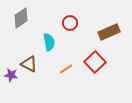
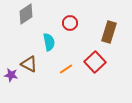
gray diamond: moved 5 px right, 4 px up
brown rectangle: rotated 50 degrees counterclockwise
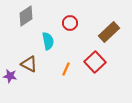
gray diamond: moved 2 px down
brown rectangle: rotated 30 degrees clockwise
cyan semicircle: moved 1 px left, 1 px up
orange line: rotated 32 degrees counterclockwise
purple star: moved 1 px left, 1 px down
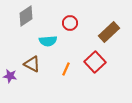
cyan semicircle: rotated 96 degrees clockwise
brown triangle: moved 3 px right
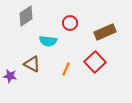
brown rectangle: moved 4 px left; rotated 20 degrees clockwise
cyan semicircle: rotated 12 degrees clockwise
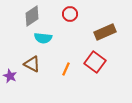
gray diamond: moved 6 px right
red circle: moved 9 px up
cyan semicircle: moved 5 px left, 3 px up
red square: rotated 10 degrees counterclockwise
purple star: rotated 16 degrees clockwise
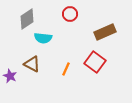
gray diamond: moved 5 px left, 3 px down
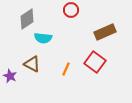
red circle: moved 1 px right, 4 px up
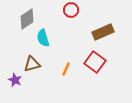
brown rectangle: moved 2 px left
cyan semicircle: rotated 66 degrees clockwise
brown triangle: rotated 42 degrees counterclockwise
purple star: moved 5 px right, 4 px down
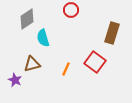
brown rectangle: moved 9 px right, 1 px down; rotated 50 degrees counterclockwise
